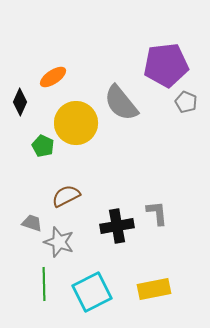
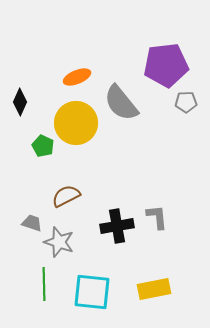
orange ellipse: moved 24 px right; rotated 12 degrees clockwise
gray pentagon: rotated 25 degrees counterclockwise
gray L-shape: moved 4 px down
cyan square: rotated 33 degrees clockwise
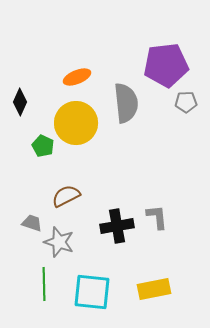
gray semicircle: moved 5 px right; rotated 147 degrees counterclockwise
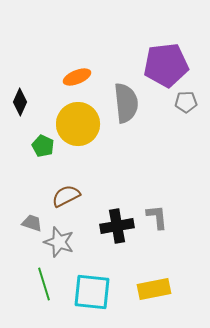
yellow circle: moved 2 px right, 1 px down
green line: rotated 16 degrees counterclockwise
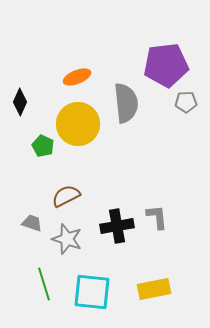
gray star: moved 8 px right, 3 px up
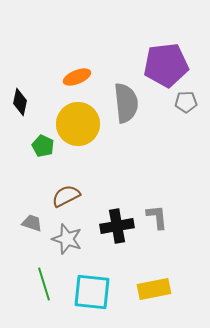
black diamond: rotated 12 degrees counterclockwise
